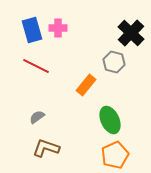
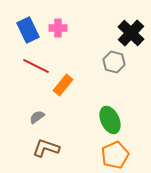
blue rectangle: moved 4 px left; rotated 10 degrees counterclockwise
orange rectangle: moved 23 px left
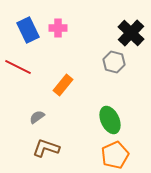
red line: moved 18 px left, 1 px down
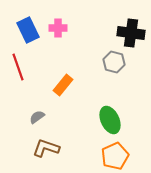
black cross: rotated 36 degrees counterclockwise
red line: rotated 44 degrees clockwise
orange pentagon: moved 1 px down
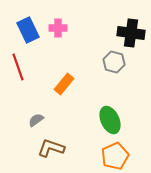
orange rectangle: moved 1 px right, 1 px up
gray semicircle: moved 1 px left, 3 px down
brown L-shape: moved 5 px right
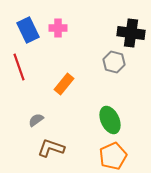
red line: moved 1 px right
orange pentagon: moved 2 px left
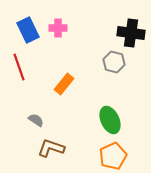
gray semicircle: rotated 70 degrees clockwise
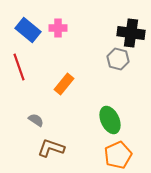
blue rectangle: rotated 25 degrees counterclockwise
gray hexagon: moved 4 px right, 3 px up
orange pentagon: moved 5 px right, 1 px up
